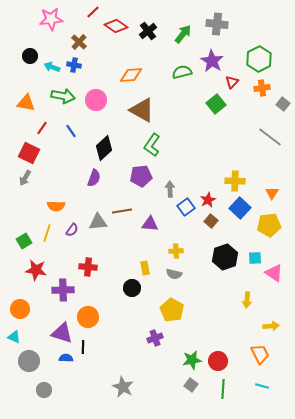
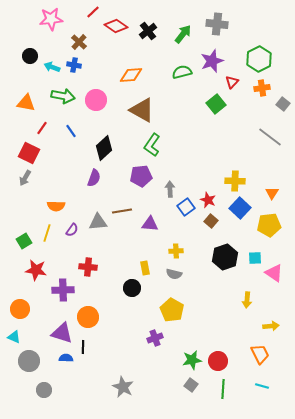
purple star at (212, 61): rotated 20 degrees clockwise
red star at (208, 200): rotated 21 degrees counterclockwise
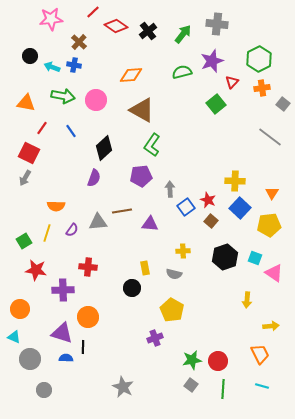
yellow cross at (176, 251): moved 7 px right
cyan square at (255, 258): rotated 24 degrees clockwise
gray circle at (29, 361): moved 1 px right, 2 px up
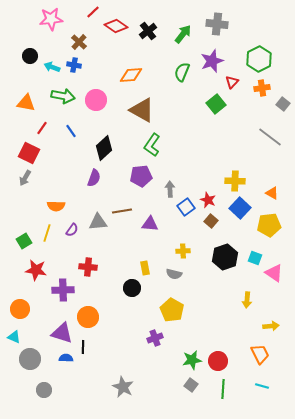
green semicircle at (182, 72): rotated 54 degrees counterclockwise
orange triangle at (272, 193): rotated 32 degrees counterclockwise
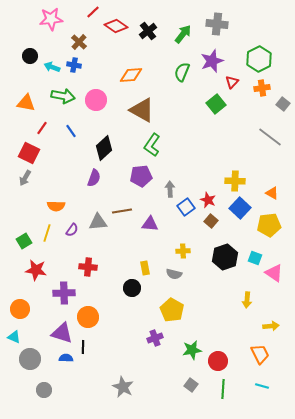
purple cross at (63, 290): moved 1 px right, 3 px down
green star at (192, 360): moved 10 px up
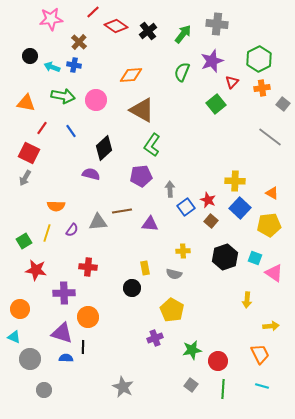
purple semicircle at (94, 178): moved 3 px left, 4 px up; rotated 96 degrees counterclockwise
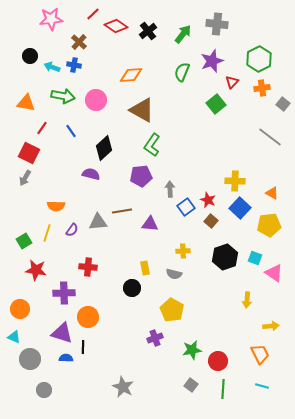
red line at (93, 12): moved 2 px down
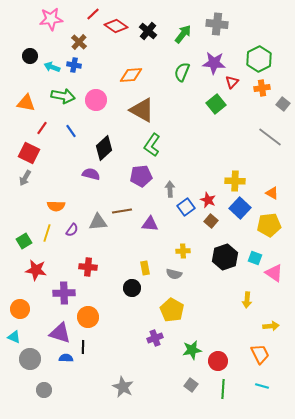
black cross at (148, 31): rotated 12 degrees counterclockwise
purple star at (212, 61): moved 2 px right, 2 px down; rotated 25 degrees clockwise
purple triangle at (62, 333): moved 2 px left
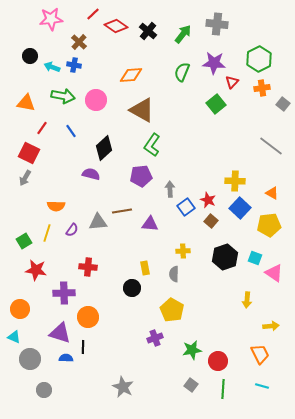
gray line at (270, 137): moved 1 px right, 9 px down
gray semicircle at (174, 274): rotated 77 degrees clockwise
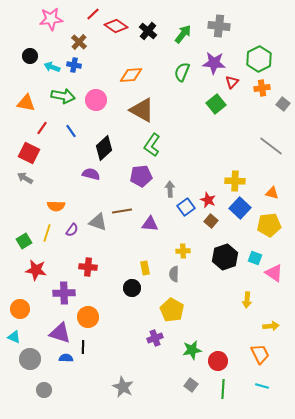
gray cross at (217, 24): moved 2 px right, 2 px down
gray arrow at (25, 178): rotated 91 degrees clockwise
orange triangle at (272, 193): rotated 16 degrees counterclockwise
gray triangle at (98, 222): rotated 24 degrees clockwise
